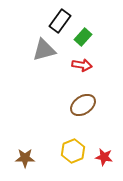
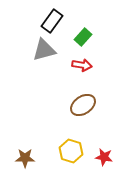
black rectangle: moved 8 px left
yellow hexagon: moved 2 px left; rotated 20 degrees counterclockwise
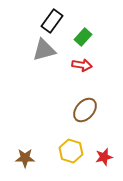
brown ellipse: moved 2 px right, 5 px down; rotated 15 degrees counterclockwise
red star: rotated 24 degrees counterclockwise
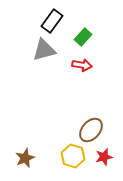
brown ellipse: moved 6 px right, 20 px down
yellow hexagon: moved 2 px right, 5 px down
brown star: rotated 24 degrees counterclockwise
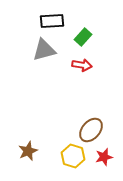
black rectangle: rotated 50 degrees clockwise
brown star: moved 3 px right, 7 px up
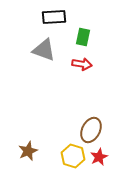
black rectangle: moved 2 px right, 4 px up
green rectangle: rotated 30 degrees counterclockwise
gray triangle: rotated 35 degrees clockwise
red arrow: moved 1 px up
brown ellipse: rotated 15 degrees counterclockwise
red star: moved 5 px left; rotated 12 degrees counterclockwise
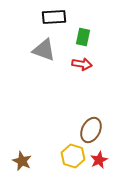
brown star: moved 6 px left, 10 px down; rotated 24 degrees counterclockwise
red star: moved 3 px down
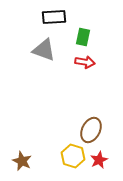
red arrow: moved 3 px right, 2 px up
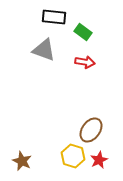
black rectangle: rotated 10 degrees clockwise
green rectangle: moved 5 px up; rotated 66 degrees counterclockwise
brown ellipse: rotated 10 degrees clockwise
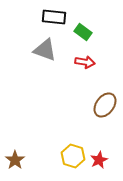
gray triangle: moved 1 px right
brown ellipse: moved 14 px right, 25 px up
brown star: moved 7 px left, 1 px up; rotated 12 degrees clockwise
